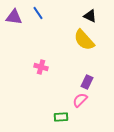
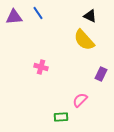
purple triangle: rotated 12 degrees counterclockwise
purple rectangle: moved 14 px right, 8 px up
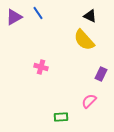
purple triangle: rotated 24 degrees counterclockwise
pink semicircle: moved 9 px right, 1 px down
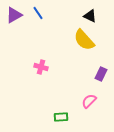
purple triangle: moved 2 px up
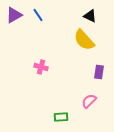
blue line: moved 2 px down
purple rectangle: moved 2 px left, 2 px up; rotated 16 degrees counterclockwise
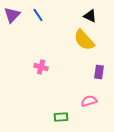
purple triangle: moved 2 px left; rotated 18 degrees counterclockwise
pink semicircle: rotated 28 degrees clockwise
